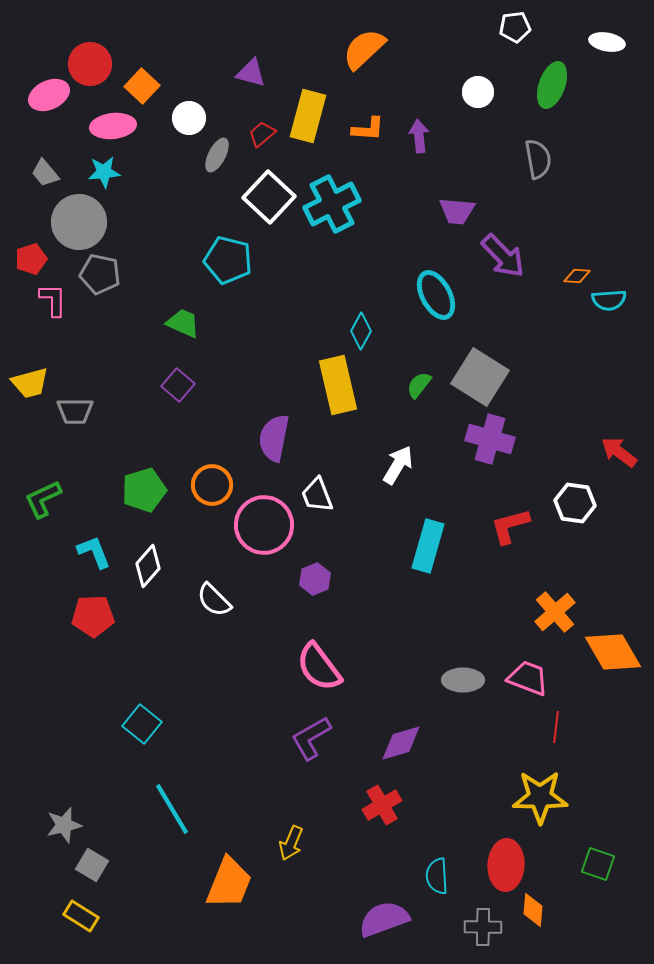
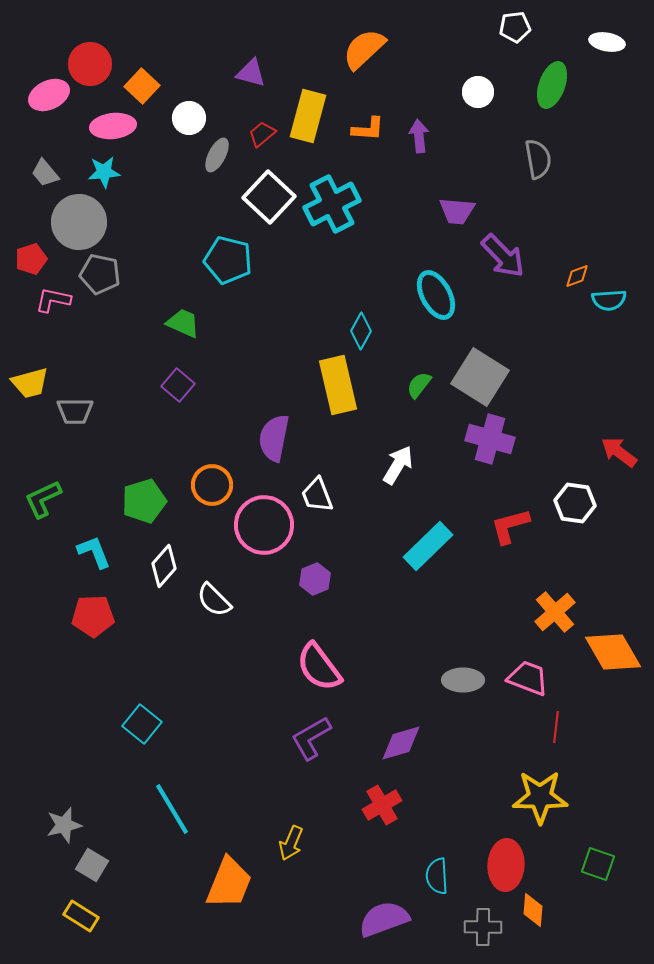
orange diamond at (577, 276): rotated 24 degrees counterclockwise
pink L-shape at (53, 300): rotated 78 degrees counterclockwise
green pentagon at (144, 490): moved 11 px down
cyan rectangle at (428, 546): rotated 30 degrees clockwise
white diamond at (148, 566): moved 16 px right
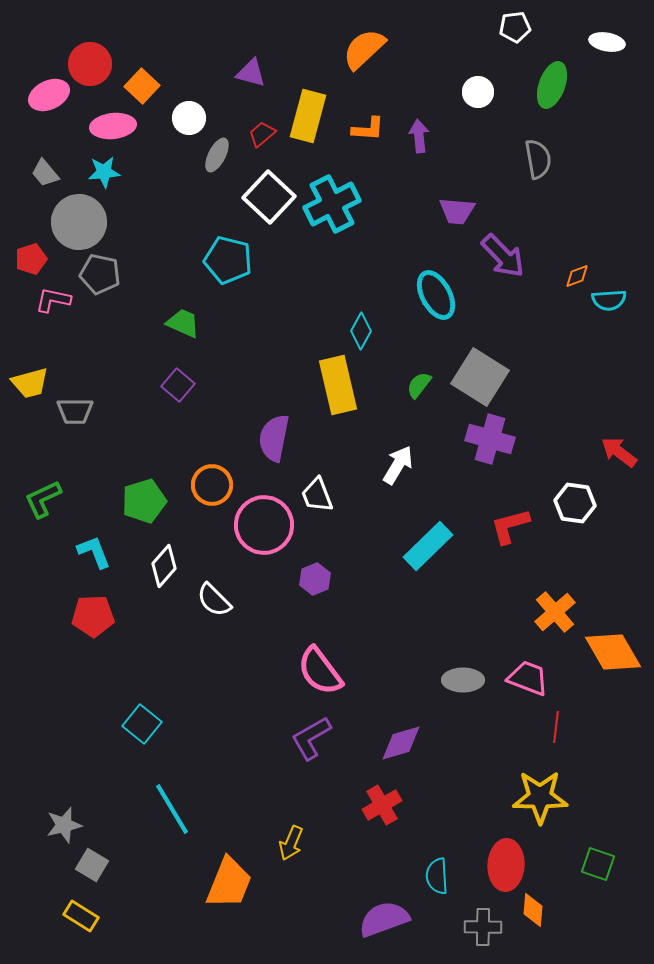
pink semicircle at (319, 667): moved 1 px right, 4 px down
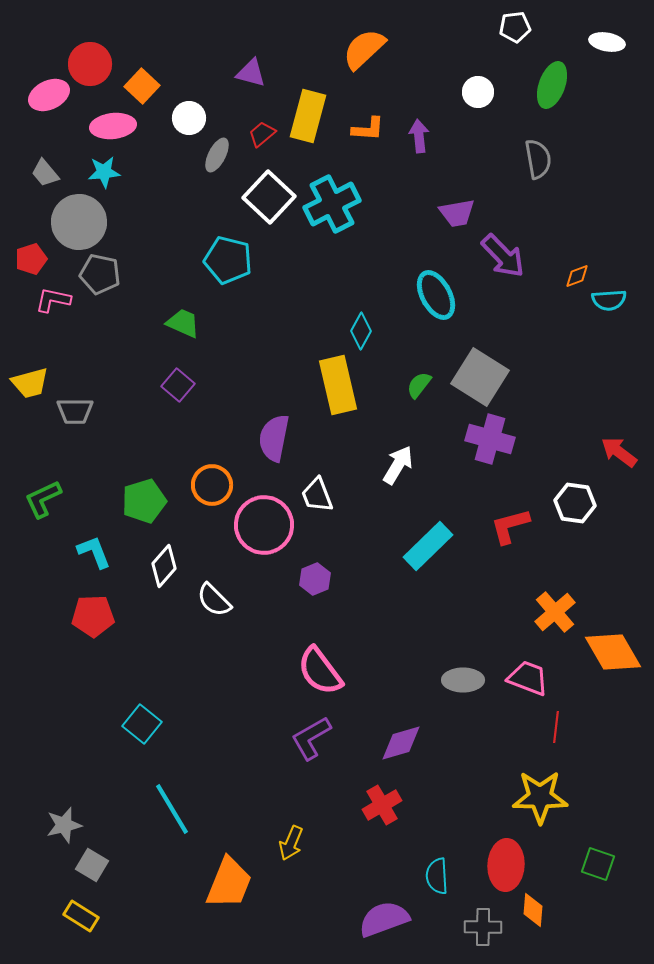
purple trapezoid at (457, 211): moved 2 px down; rotated 15 degrees counterclockwise
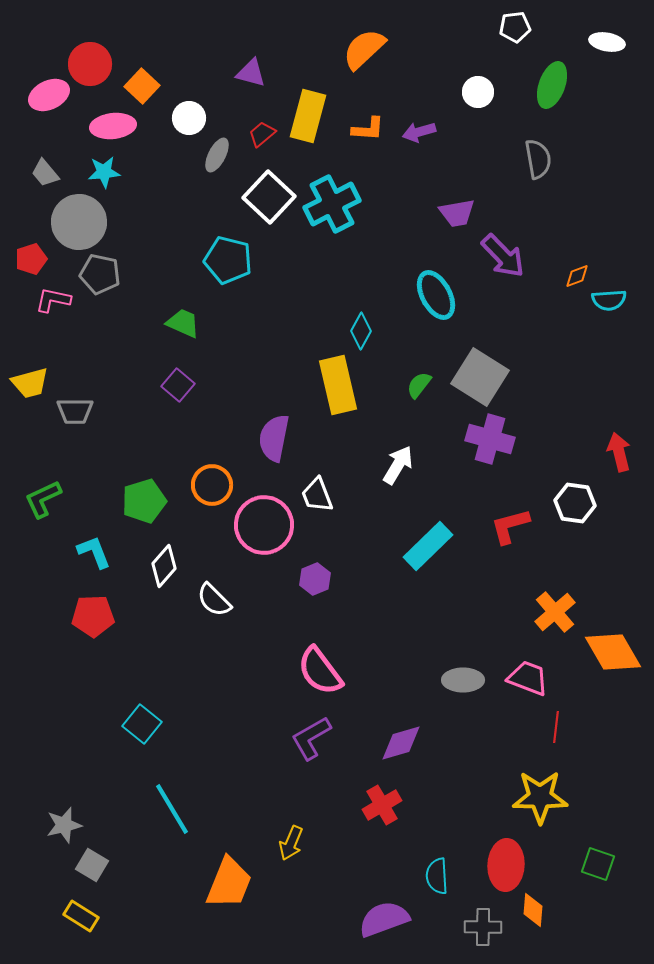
purple arrow at (419, 136): moved 4 px up; rotated 100 degrees counterclockwise
red arrow at (619, 452): rotated 39 degrees clockwise
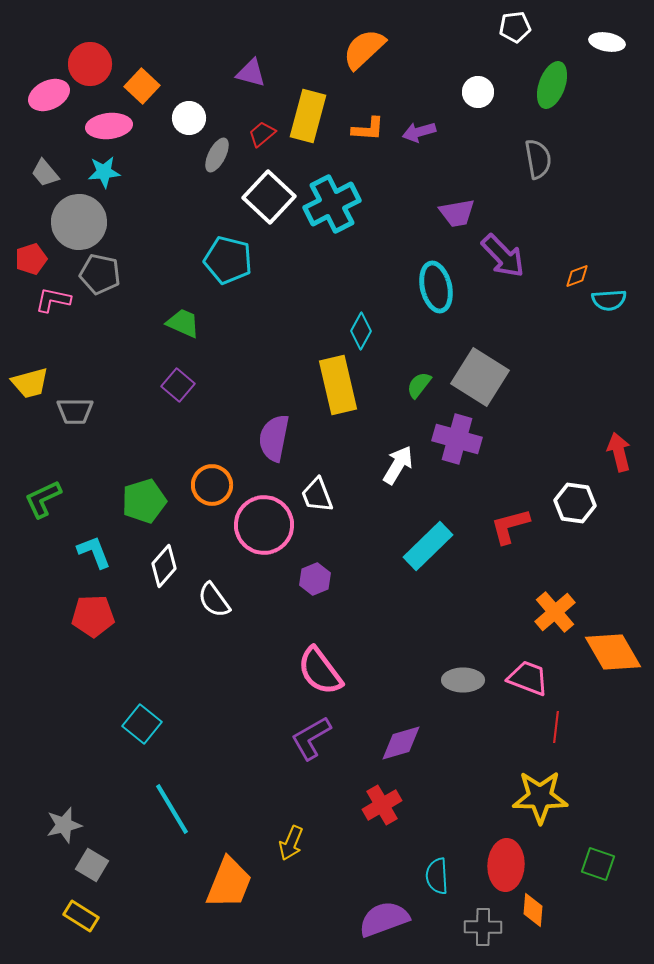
pink ellipse at (113, 126): moved 4 px left
cyan ellipse at (436, 295): moved 8 px up; rotated 15 degrees clockwise
purple cross at (490, 439): moved 33 px left
white semicircle at (214, 600): rotated 9 degrees clockwise
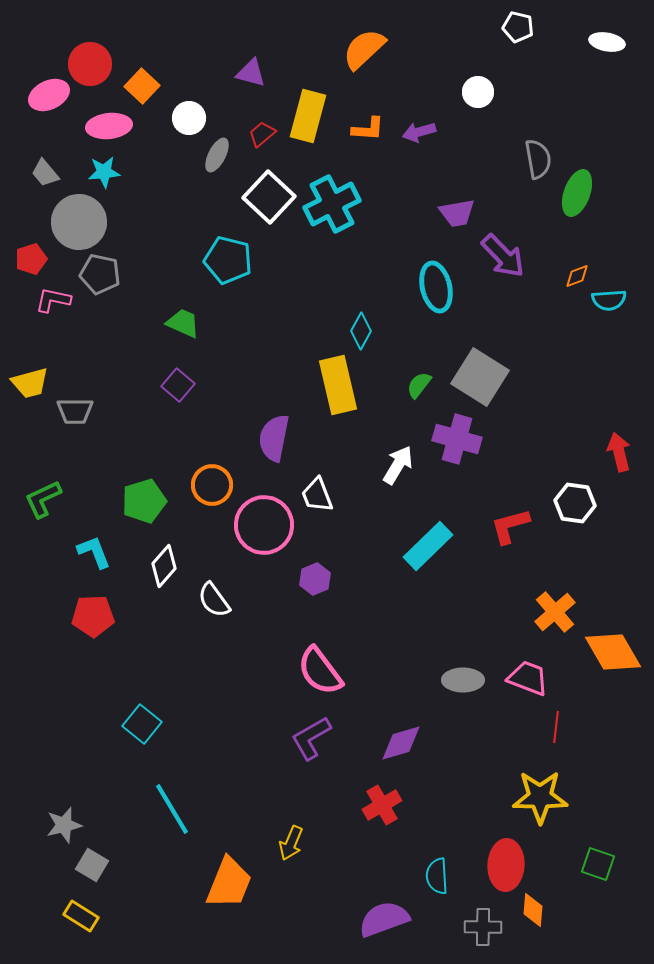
white pentagon at (515, 27): moved 3 px right; rotated 20 degrees clockwise
green ellipse at (552, 85): moved 25 px right, 108 px down
